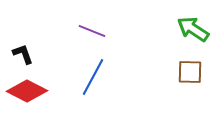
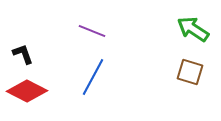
brown square: rotated 16 degrees clockwise
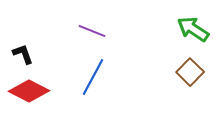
brown square: rotated 28 degrees clockwise
red diamond: moved 2 px right
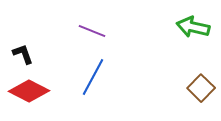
green arrow: moved 2 px up; rotated 20 degrees counterclockwise
brown square: moved 11 px right, 16 px down
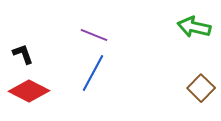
green arrow: moved 1 px right
purple line: moved 2 px right, 4 px down
blue line: moved 4 px up
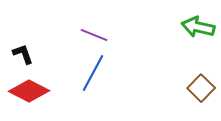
green arrow: moved 4 px right
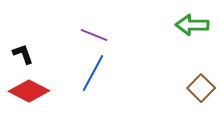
green arrow: moved 6 px left, 2 px up; rotated 12 degrees counterclockwise
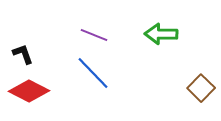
green arrow: moved 31 px left, 9 px down
blue line: rotated 72 degrees counterclockwise
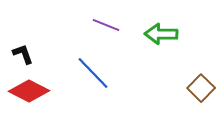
purple line: moved 12 px right, 10 px up
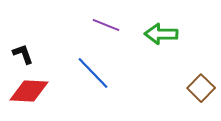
red diamond: rotated 24 degrees counterclockwise
